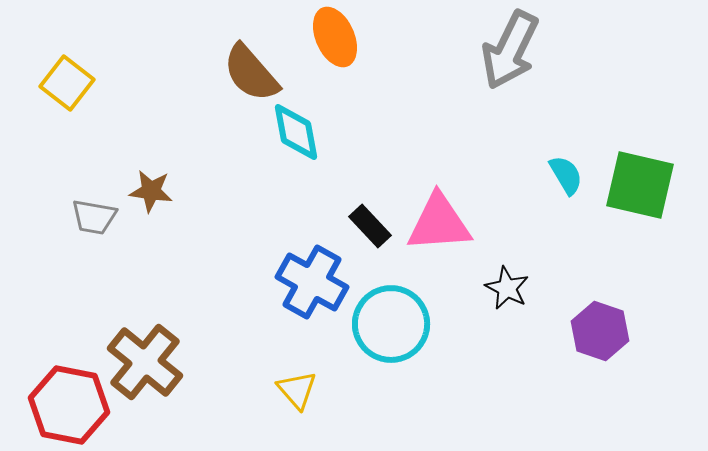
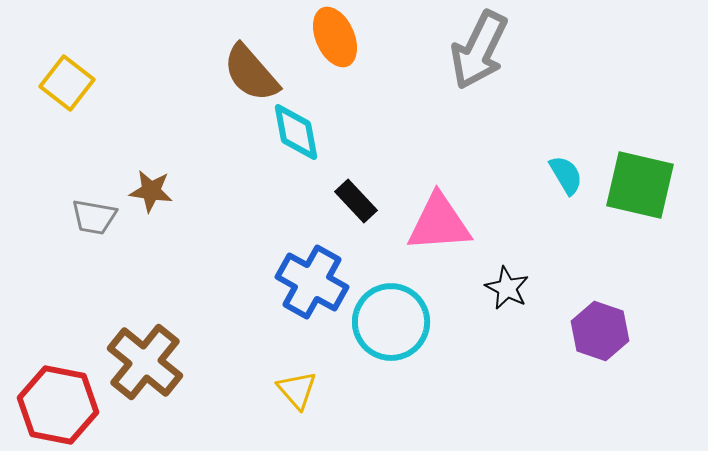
gray arrow: moved 31 px left
black rectangle: moved 14 px left, 25 px up
cyan circle: moved 2 px up
red hexagon: moved 11 px left
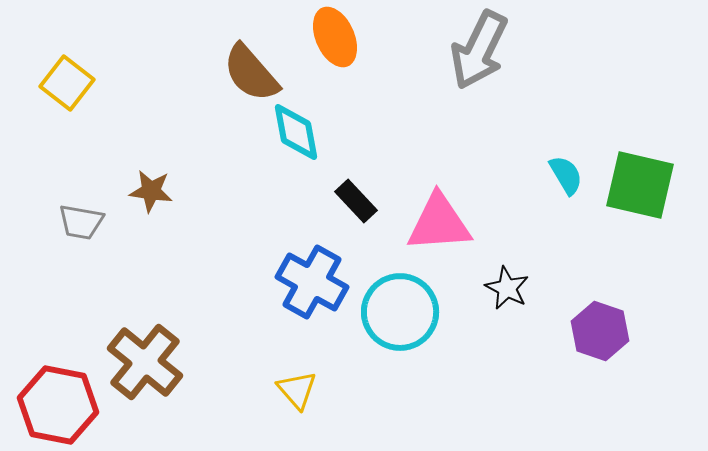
gray trapezoid: moved 13 px left, 5 px down
cyan circle: moved 9 px right, 10 px up
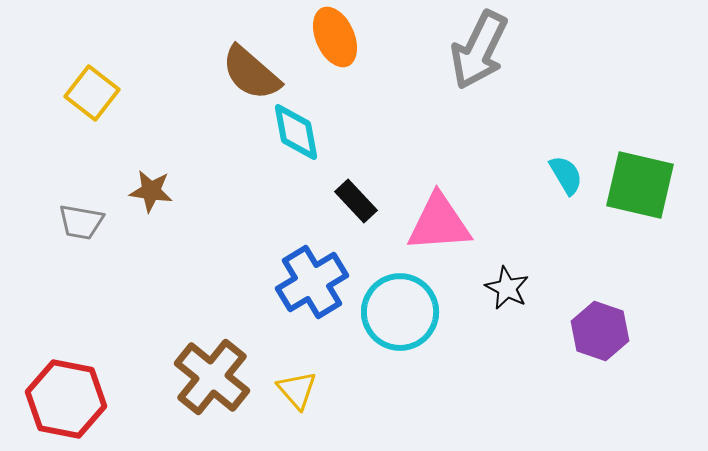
brown semicircle: rotated 8 degrees counterclockwise
yellow square: moved 25 px right, 10 px down
blue cross: rotated 30 degrees clockwise
brown cross: moved 67 px right, 15 px down
red hexagon: moved 8 px right, 6 px up
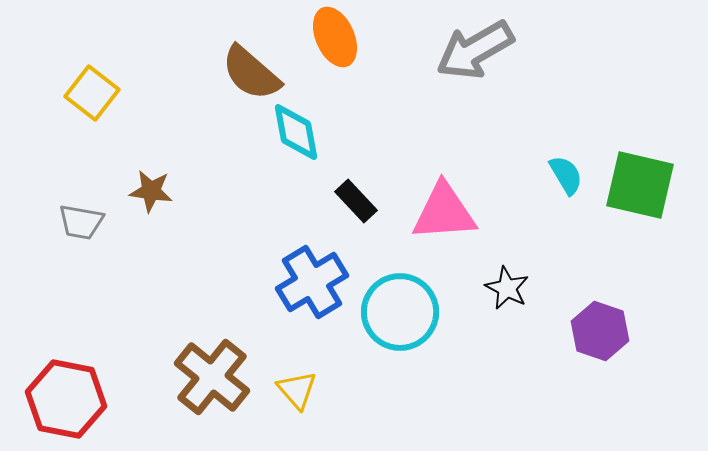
gray arrow: moved 4 px left; rotated 34 degrees clockwise
pink triangle: moved 5 px right, 11 px up
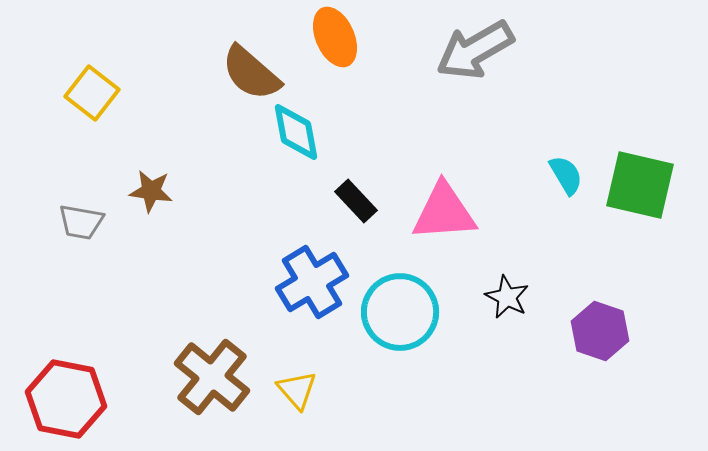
black star: moved 9 px down
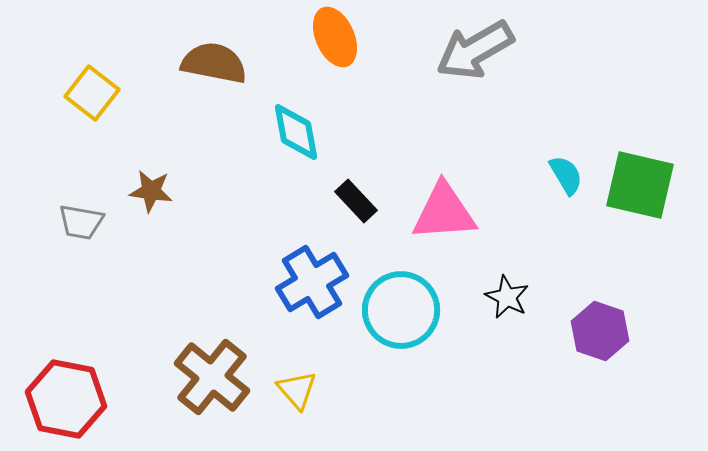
brown semicircle: moved 37 px left, 10 px up; rotated 150 degrees clockwise
cyan circle: moved 1 px right, 2 px up
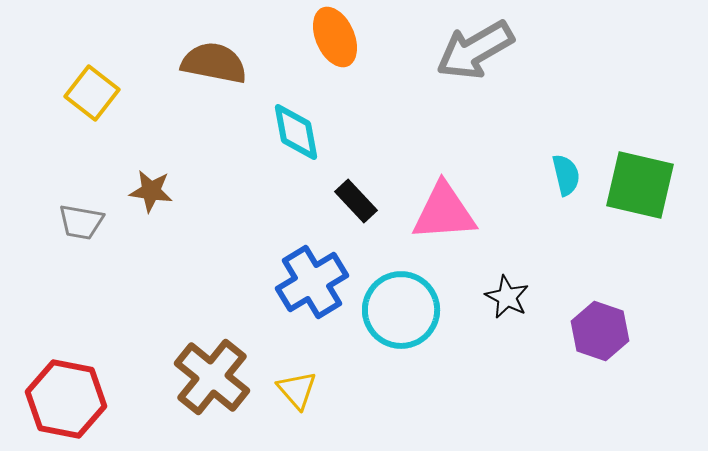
cyan semicircle: rotated 18 degrees clockwise
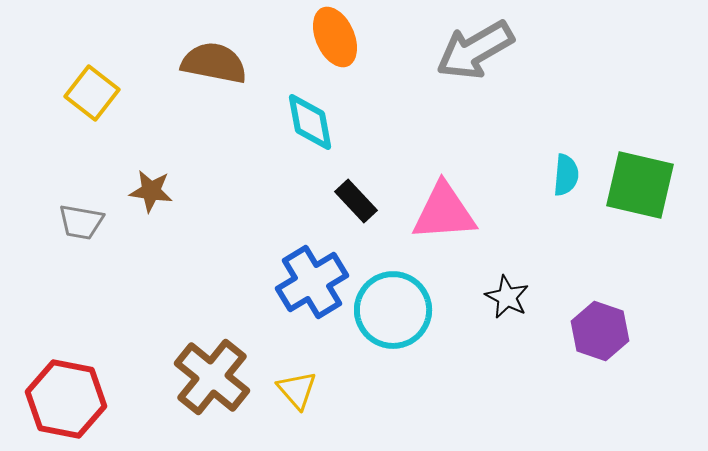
cyan diamond: moved 14 px right, 10 px up
cyan semicircle: rotated 18 degrees clockwise
cyan circle: moved 8 px left
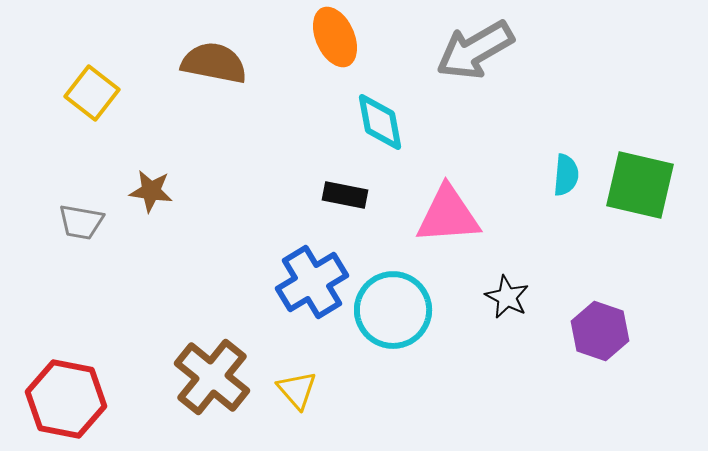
cyan diamond: moved 70 px right
black rectangle: moved 11 px left, 6 px up; rotated 36 degrees counterclockwise
pink triangle: moved 4 px right, 3 px down
